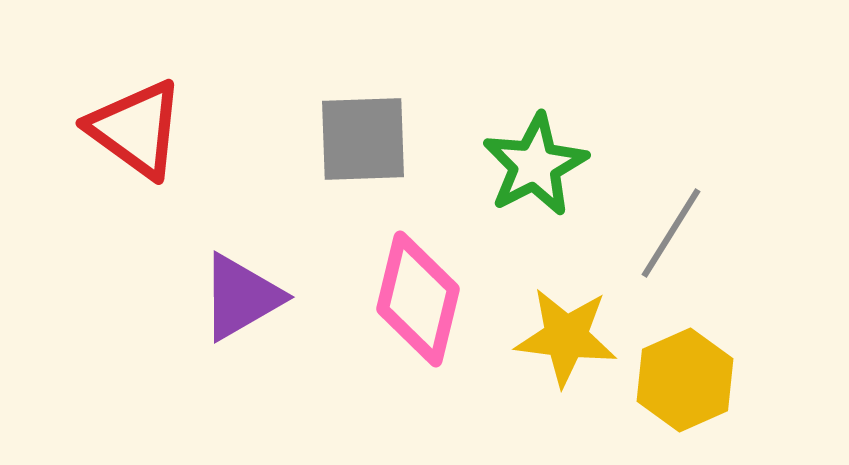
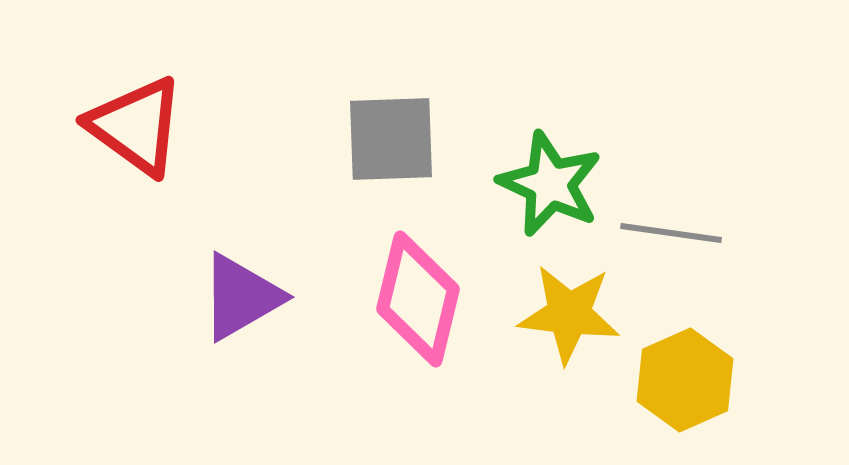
red triangle: moved 3 px up
gray square: moved 28 px right
green star: moved 15 px right, 19 px down; rotated 20 degrees counterclockwise
gray line: rotated 66 degrees clockwise
yellow star: moved 3 px right, 23 px up
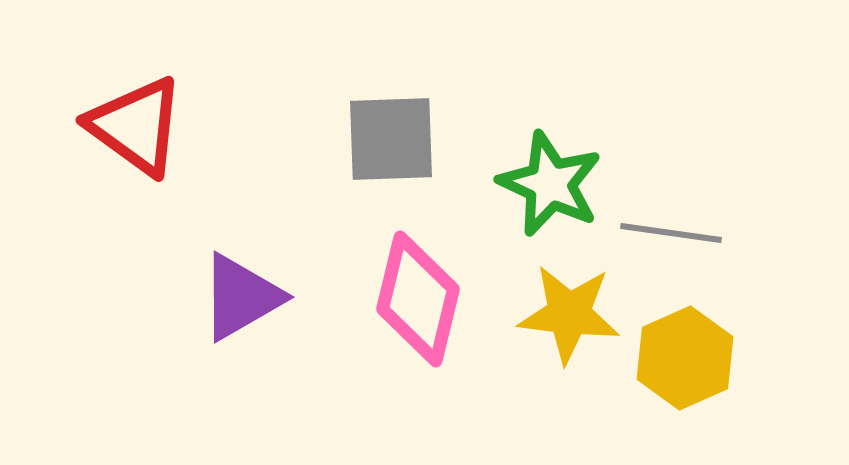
yellow hexagon: moved 22 px up
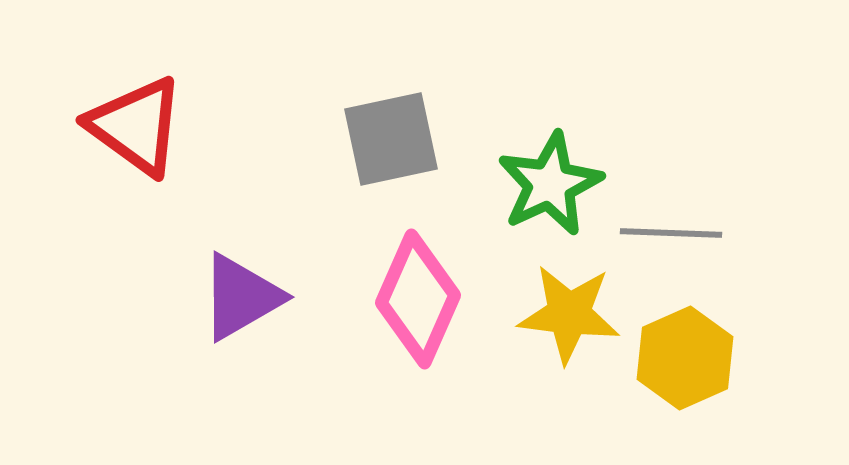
gray square: rotated 10 degrees counterclockwise
green star: rotated 22 degrees clockwise
gray line: rotated 6 degrees counterclockwise
pink diamond: rotated 10 degrees clockwise
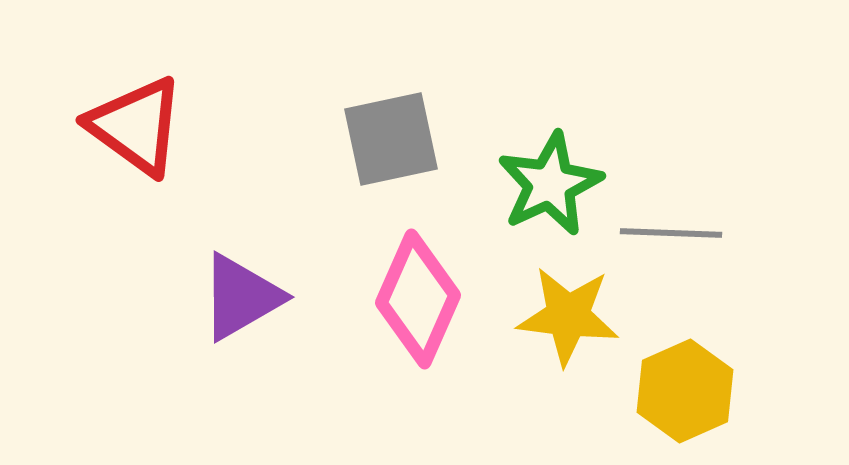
yellow star: moved 1 px left, 2 px down
yellow hexagon: moved 33 px down
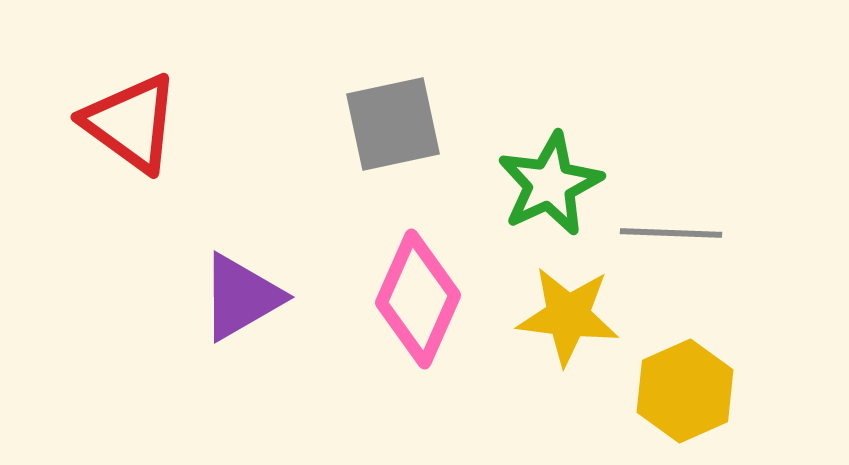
red triangle: moved 5 px left, 3 px up
gray square: moved 2 px right, 15 px up
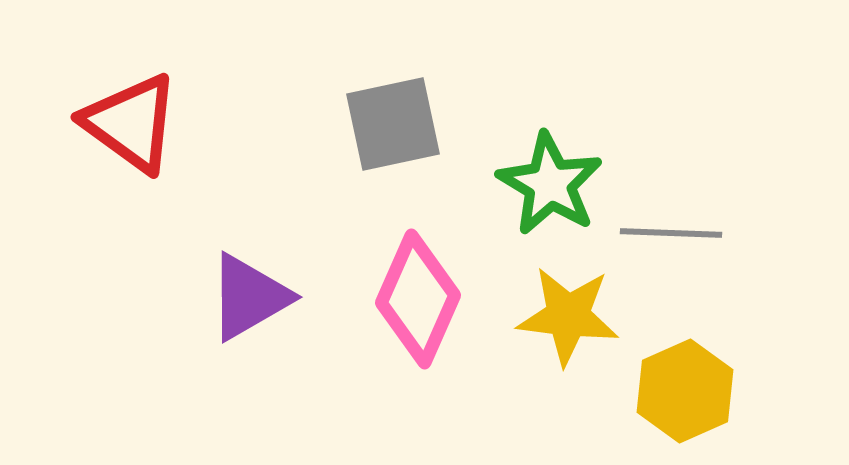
green star: rotated 16 degrees counterclockwise
purple triangle: moved 8 px right
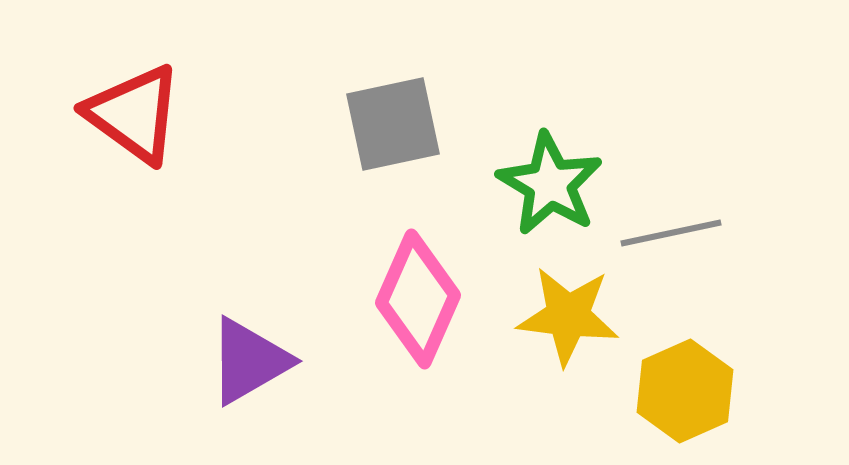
red triangle: moved 3 px right, 9 px up
gray line: rotated 14 degrees counterclockwise
purple triangle: moved 64 px down
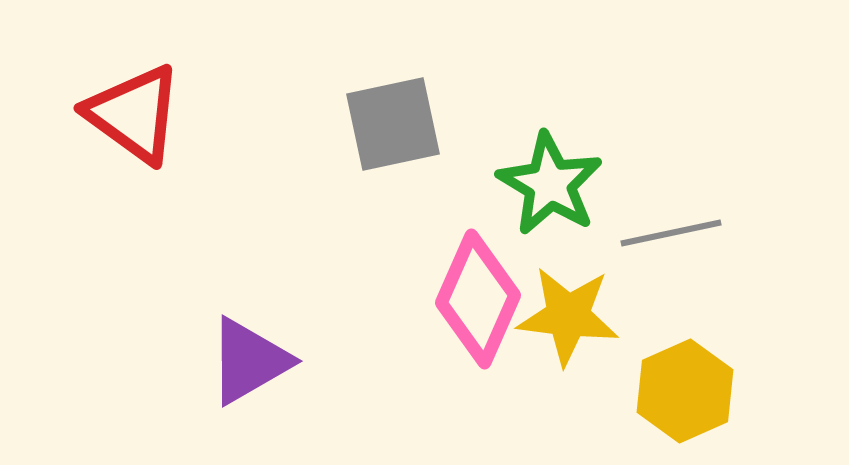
pink diamond: moved 60 px right
